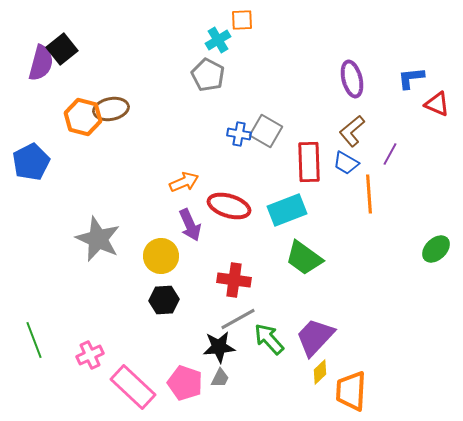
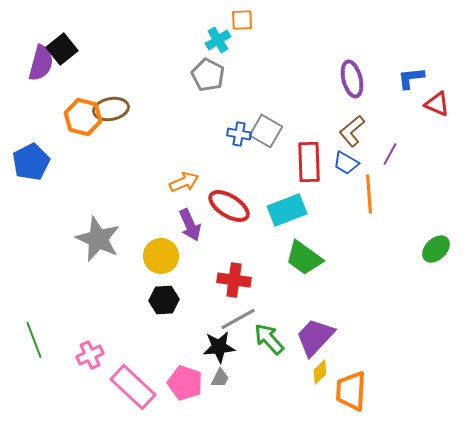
red ellipse: rotated 15 degrees clockwise
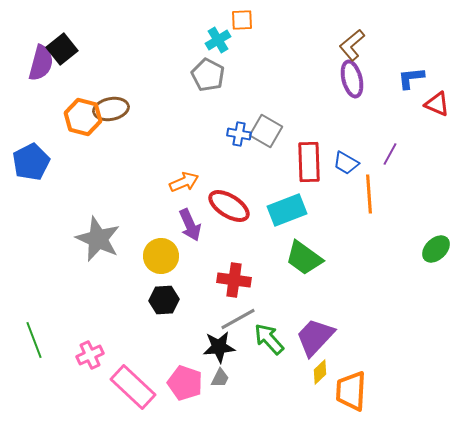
brown L-shape: moved 86 px up
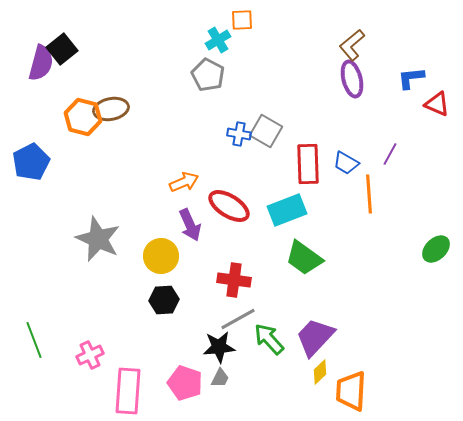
red rectangle: moved 1 px left, 2 px down
pink rectangle: moved 5 px left, 4 px down; rotated 51 degrees clockwise
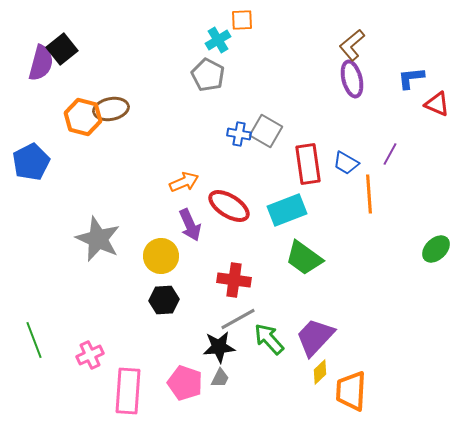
red rectangle: rotated 6 degrees counterclockwise
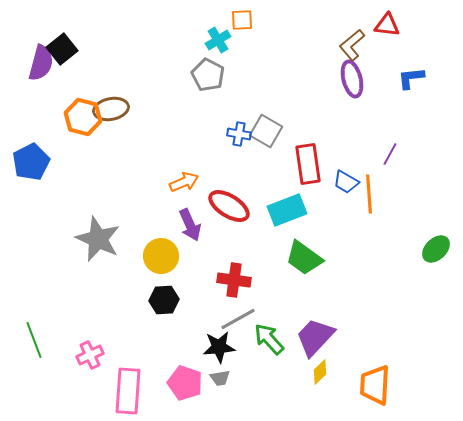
red triangle: moved 50 px left, 79 px up; rotated 16 degrees counterclockwise
blue trapezoid: moved 19 px down
gray trapezoid: rotated 55 degrees clockwise
orange trapezoid: moved 24 px right, 6 px up
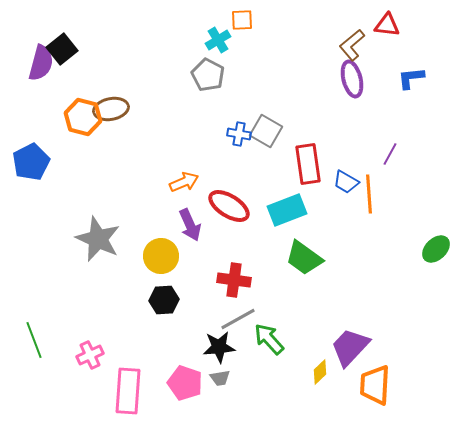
purple trapezoid: moved 35 px right, 10 px down
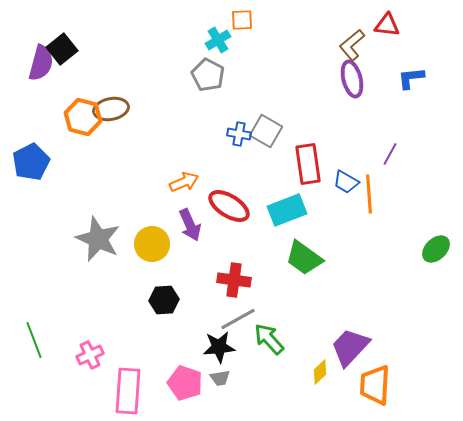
yellow circle: moved 9 px left, 12 px up
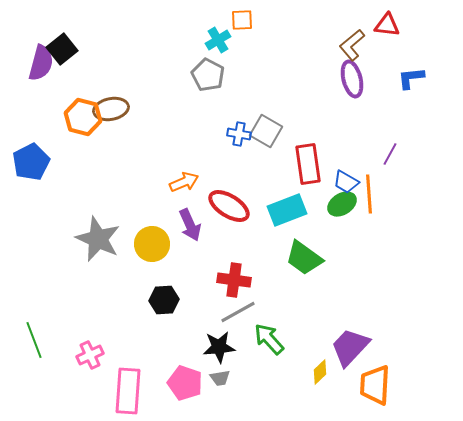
green ellipse: moved 94 px left, 45 px up; rotated 12 degrees clockwise
gray line: moved 7 px up
